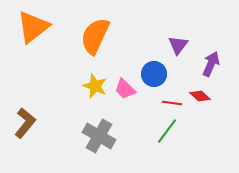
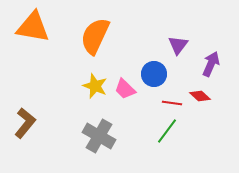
orange triangle: rotated 48 degrees clockwise
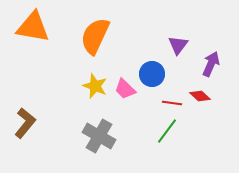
blue circle: moved 2 px left
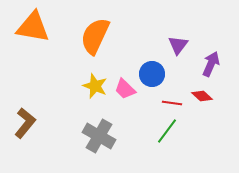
red diamond: moved 2 px right
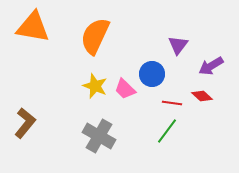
purple arrow: moved 2 px down; rotated 145 degrees counterclockwise
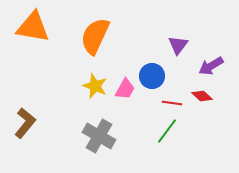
blue circle: moved 2 px down
pink trapezoid: rotated 105 degrees counterclockwise
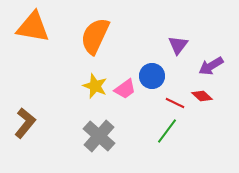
pink trapezoid: rotated 25 degrees clockwise
red line: moved 3 px right; rotated 18 degrees clockwise
gray cross: rotated 12 degrees clockwise
